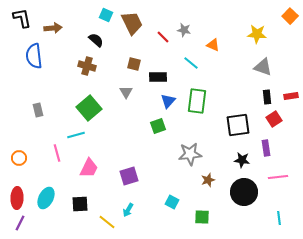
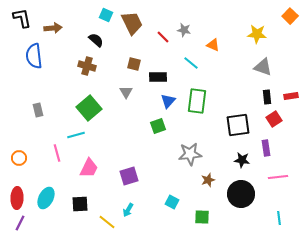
black circle at (244, 192): moved 3 px left, 2 px down
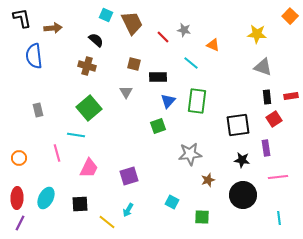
cyan line at (76, 135): rotated 24 degrees clockwise
black circle at (241, 194): moved 2 px right, 1 px down
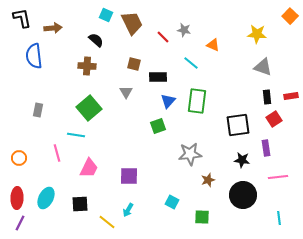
brown cross at (87, 66): rotated 12 degrees counterclockwise
gray rectangle at (38, 110): rotated 24 degrees clockwise
purple square at (129, 176): rotated 18 degrees clockwise
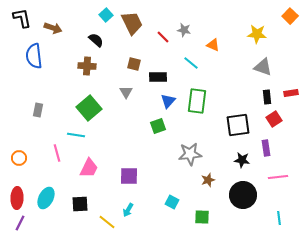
cyan square at (106, 15): rotated 24 degrees clockwise
brown arrow at (53, 28): rotated 24 degrees clockwise
red rectangle at (291, 96): moved 3 px up
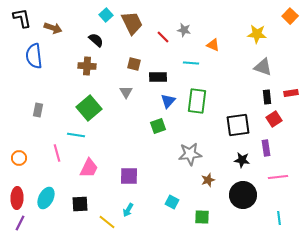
cyan line at (191, 63): rotated 35 degrees counterclockwise
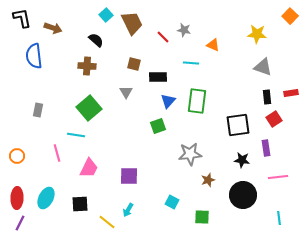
orange circle at (19, 158): moved 2 px left, 2 px up
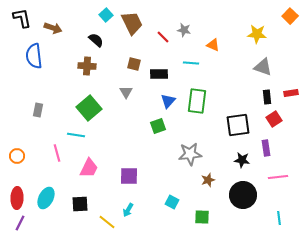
black rectangle at (158, 77): moved 1 px right, 3 px up
